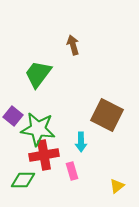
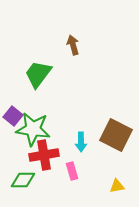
brown square: moved 9 px right, 20 px down
green star: moved 5 px left
yellow triangle: rotated 28 degrees clockwise
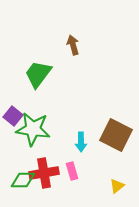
red cross: moved 18 px down
yellow triangle: rotated 28 degrees counterclockwise
